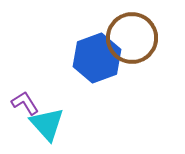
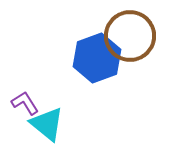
brown circle: moved 2 px left, 2 px up
cyan triangle: rotated 9 degrees counterclockwise
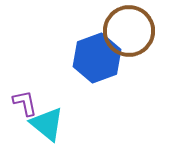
brown circle: moved 1 px left, 5 px up
purple L-shape: rotated 20 degrees clockwise
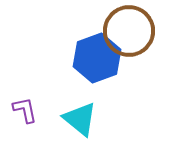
purple L-shape: moved 7 px down
cyan triangle: moved 33 px right, 5 px up
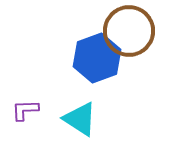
purple L-shape: rotated 80 degrees counterclockwise
cyan triangle: rotated 6 degrees counterclockwise
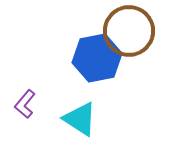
blue hexagon: rotated 9 degrees clockwise
purple L-shape: moved 6 px up; rotated 48 degrees counterclockwise
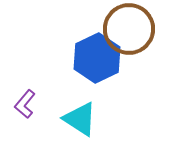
brown circle: moved 2 px up
blue hexagon: rotated 15 degrees counterclockwise
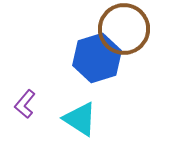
brown circle: moved 5 px left
blue hexagon: rotated 9 degrees clockwise
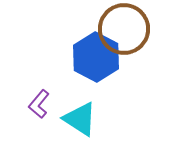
blue hexagon: moved 1 px left, 1 px up; rotated 15 degrees counterclockwise
purple L-shape: moved 14 px right
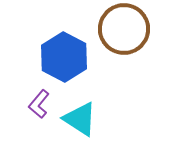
blue hexagon: moved 32 px left
